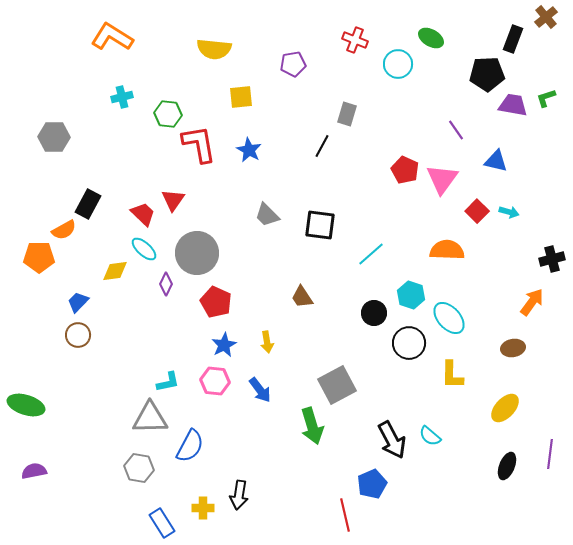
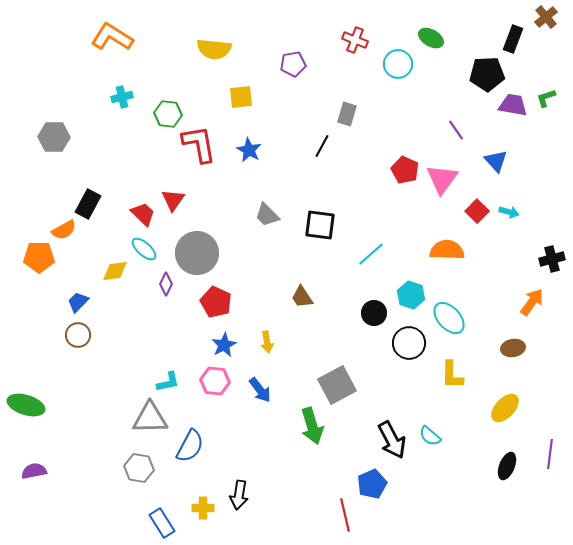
blue triangle at (496, 161): rotated 35 degrees clockwise
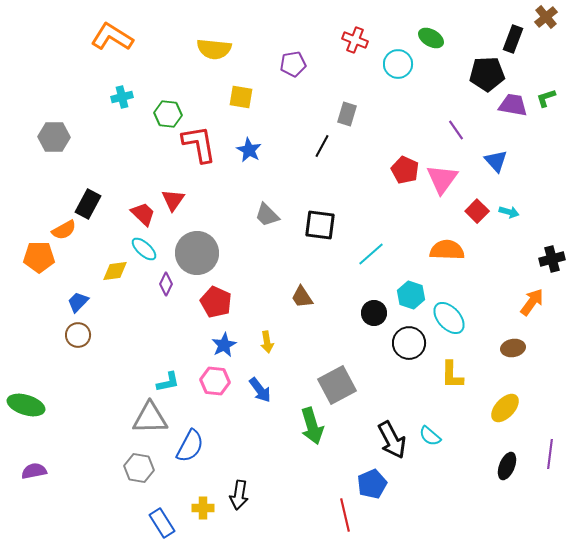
yellow square at (241, 97): rotated 15 degrees clockwise
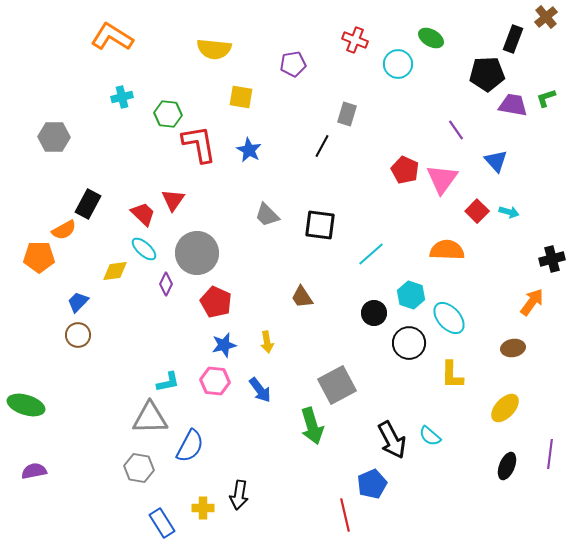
blue star at (224, 345): rotated 15 degrees clockwise
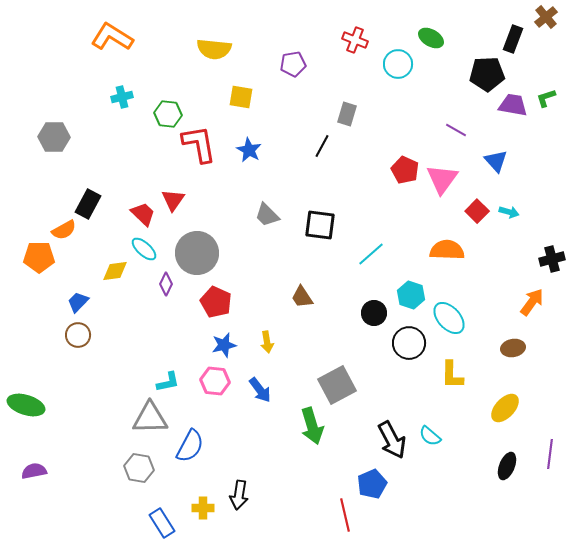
purple line at (456, 130): rotated 25 degrees counterclockwise
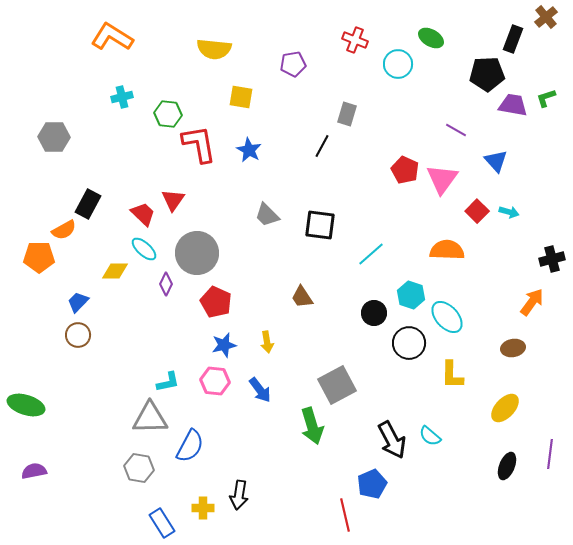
yellow diamond at (115, 271): rotated 8 degrees clockwise
cyan ellipse at (449, 318): moved 2 px left, 1 px up
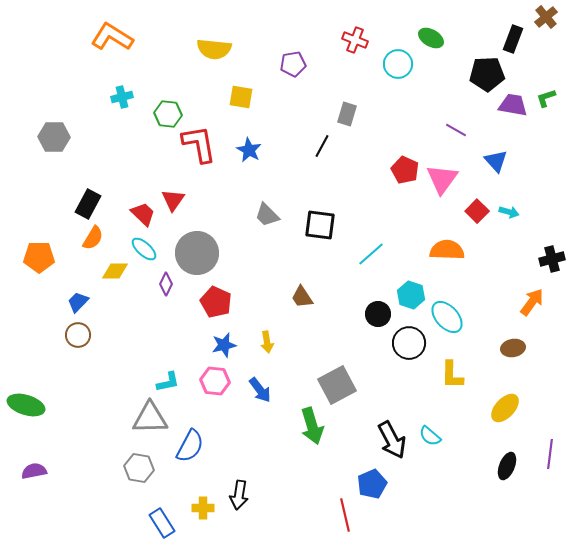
orange semicircle at (64, 230): moved 29 px right, 8 px down; rotated 30 degrees counterclockwise
black circle at (374, 313): moved 4 px right, 1 px down
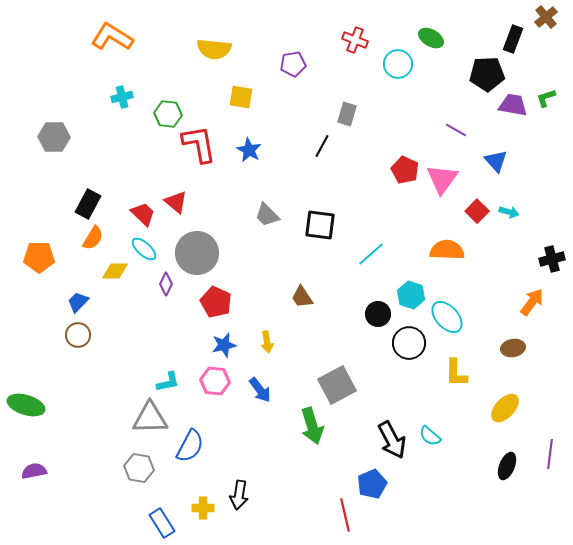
red triangle at (173, 200): moved 3 px right, 2 px down; rotated 25 degrees counterclockwise
yellow L-shape at (452, 375): moved 4 px right, 2 px up
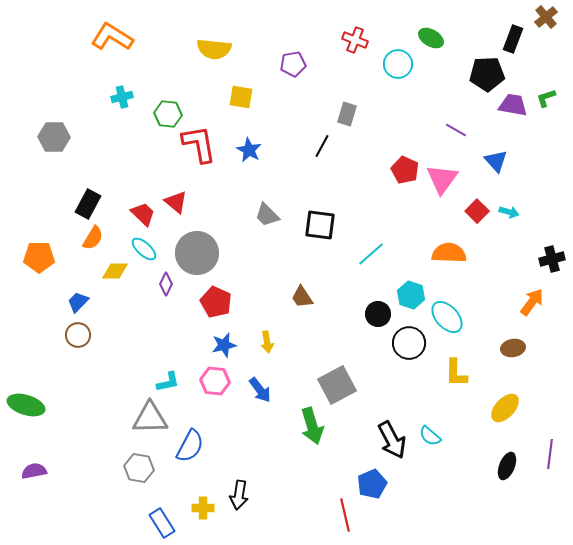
orange semicircle at (447, 250): moved 2 px right, 3 px down
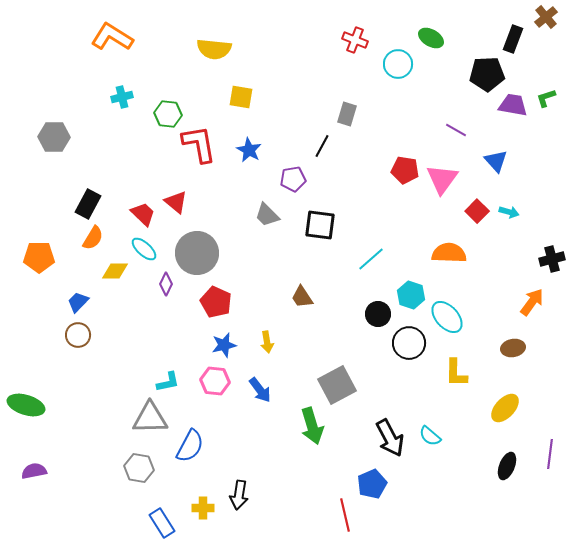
purple pentagon at (293, 64): moved 115 px down
red pentagon at (405, 170): rotated 16 degrees counterclockwise
cyan line at (371, 254): moved 5 px down
black arrow at (392, 440): moved 2 px left, 2 px up
